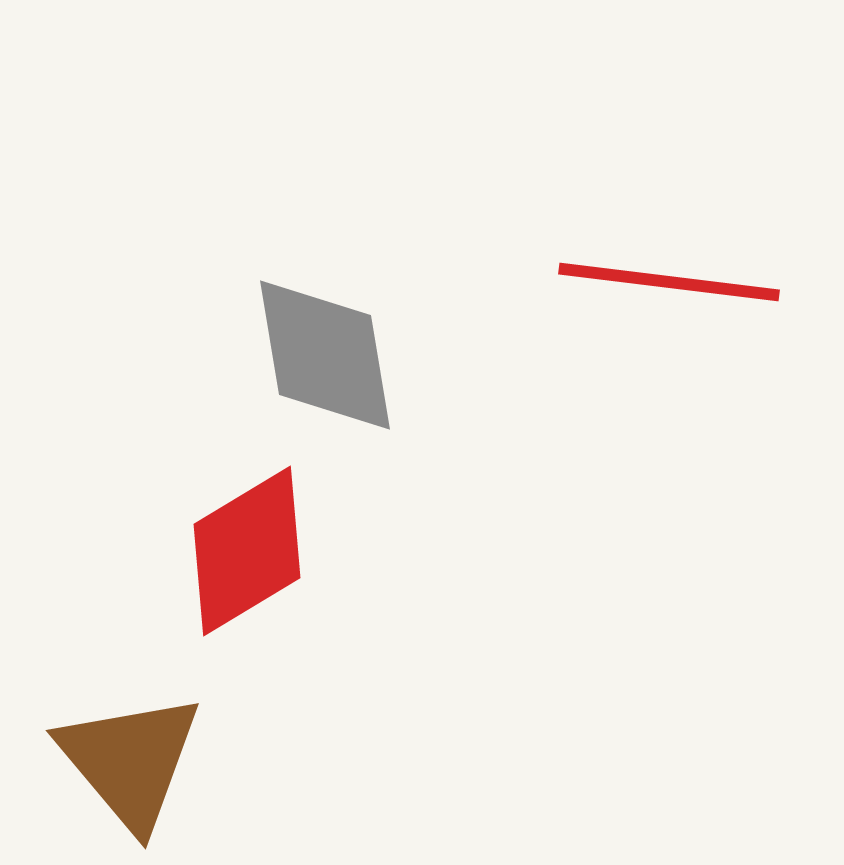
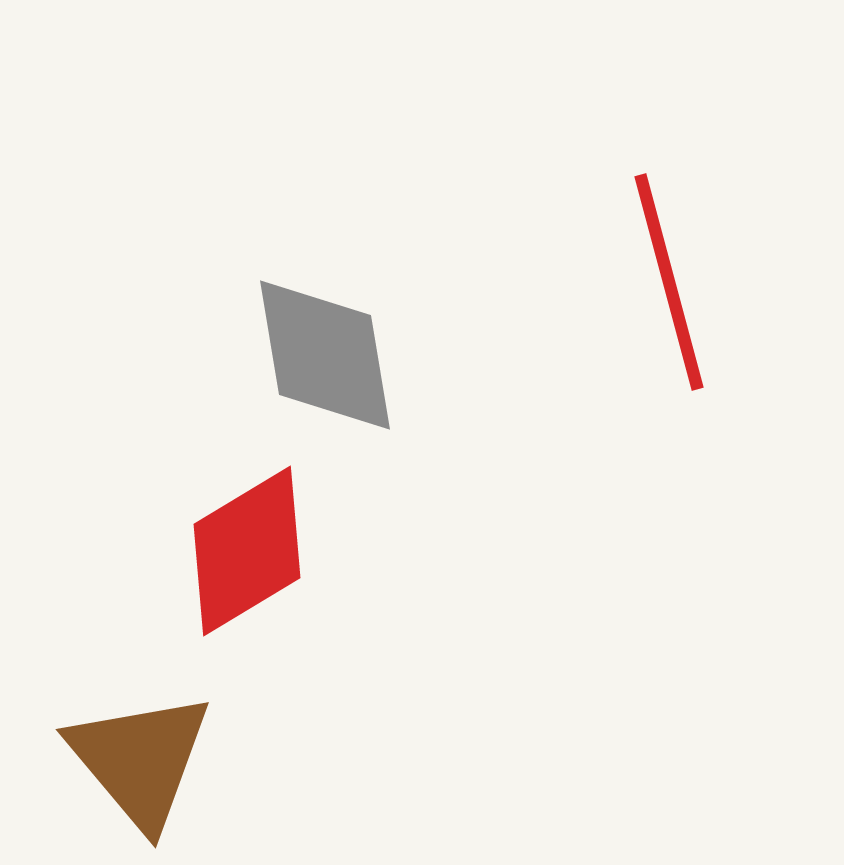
red line: rotated 68 degrees clockwise
brown triangle: moved 10 px right, 1 px up
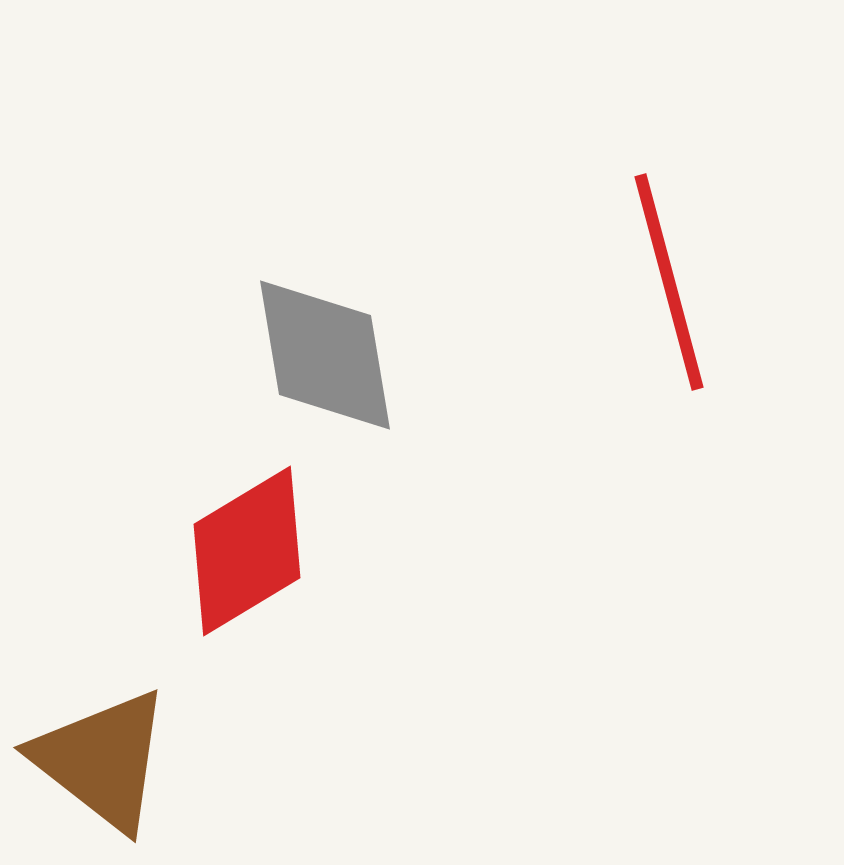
brown triangle: moved 38 px left; rotated 12 degrees counterclockwise
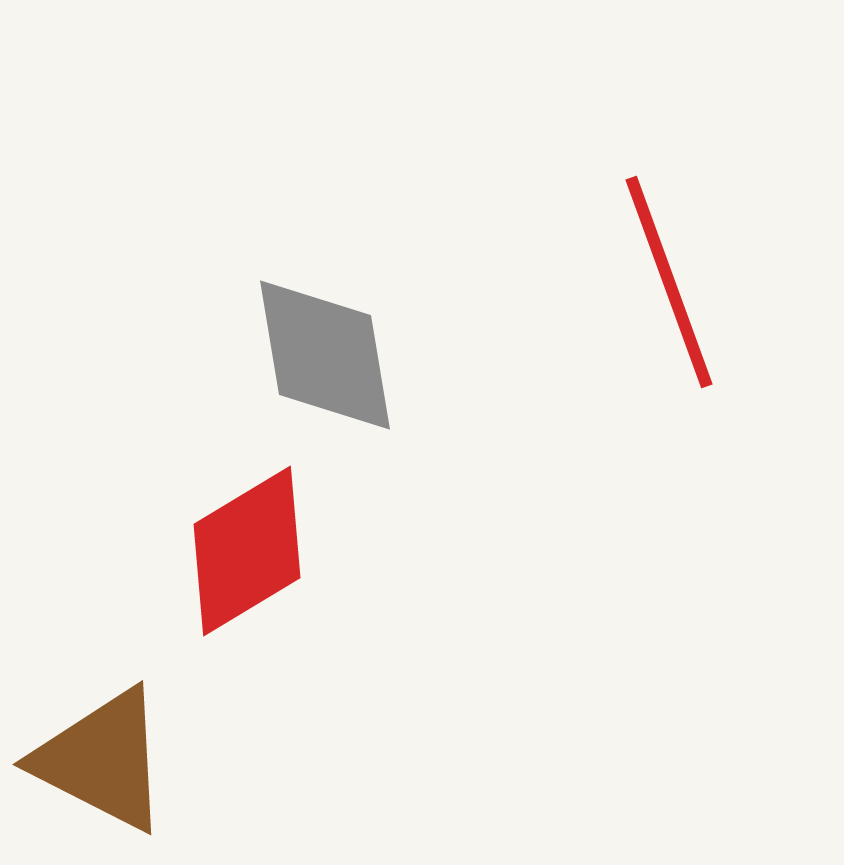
red line: rotated 5 degrees counterclockwise
brown triangle: rotated 11 degrees counterclockwise
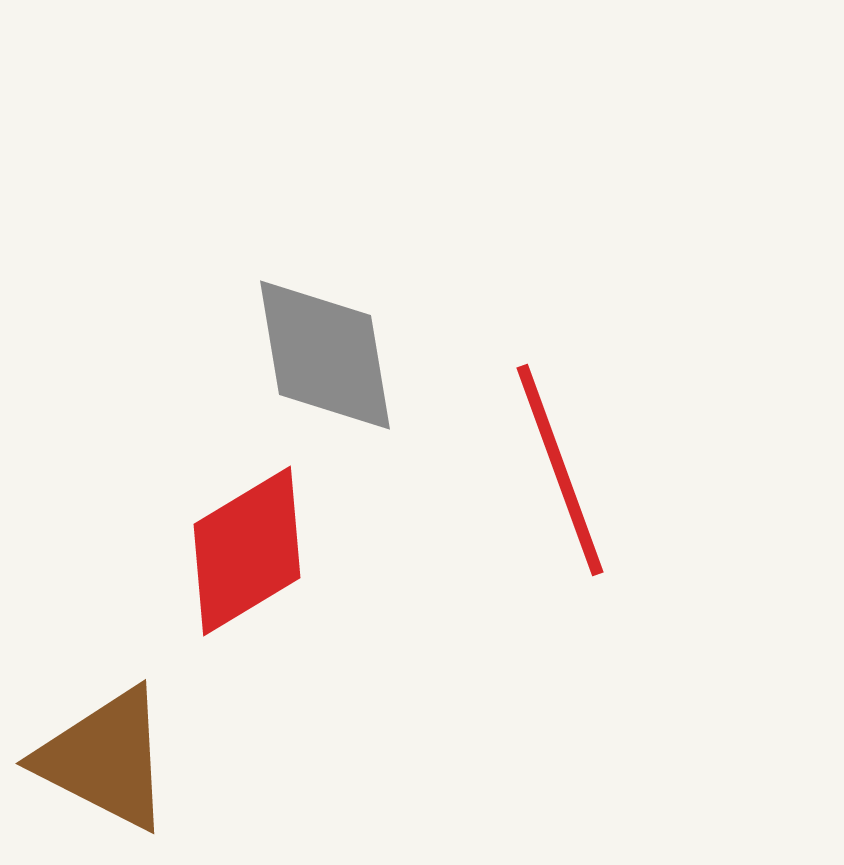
red line: moved 109 px left, 188 px down
brown triangle: moved 3 px right, 1 px up
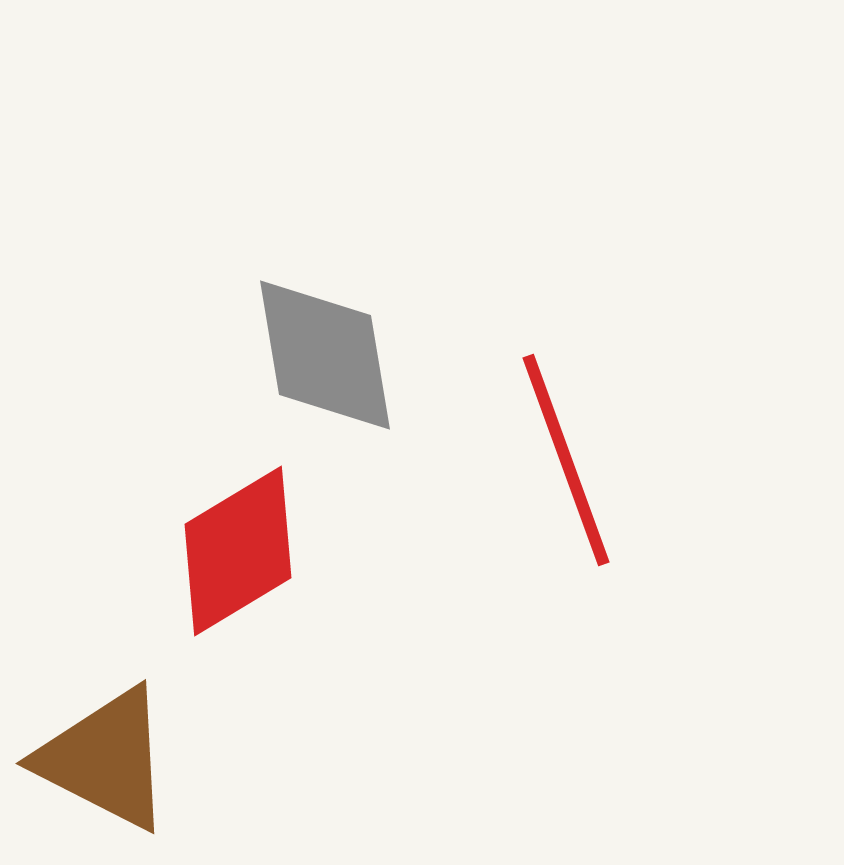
red line: moved 6 px right, 10 px up
red diamond: moved 9 px left
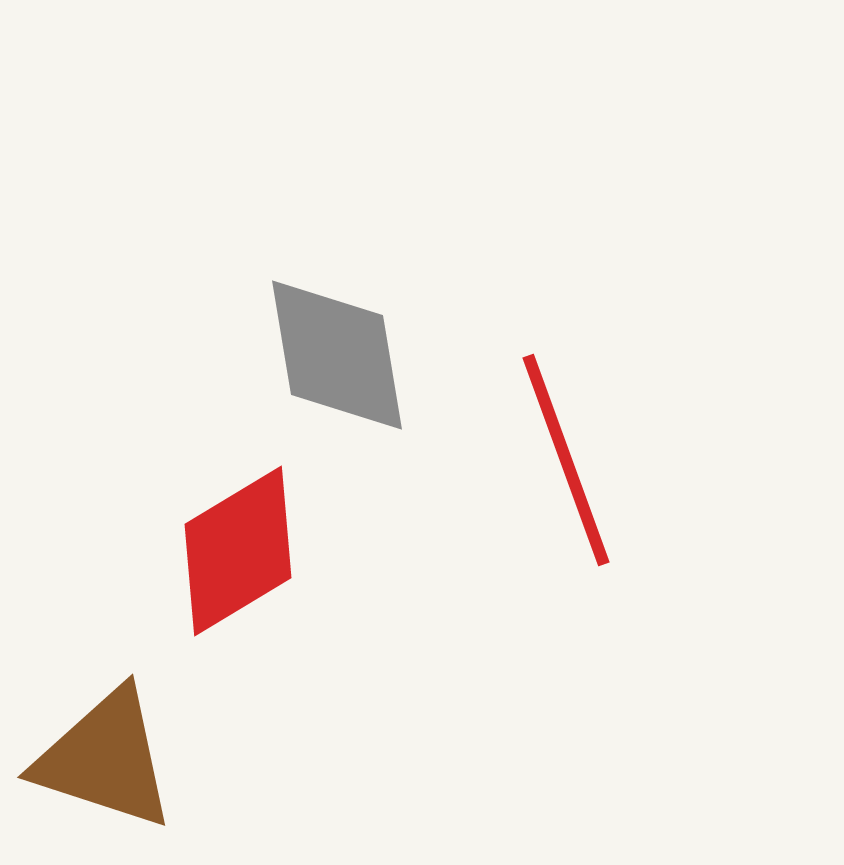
gray diamond: moved 12 px right
brown triangle: rotated 9 degrees counterclockwise
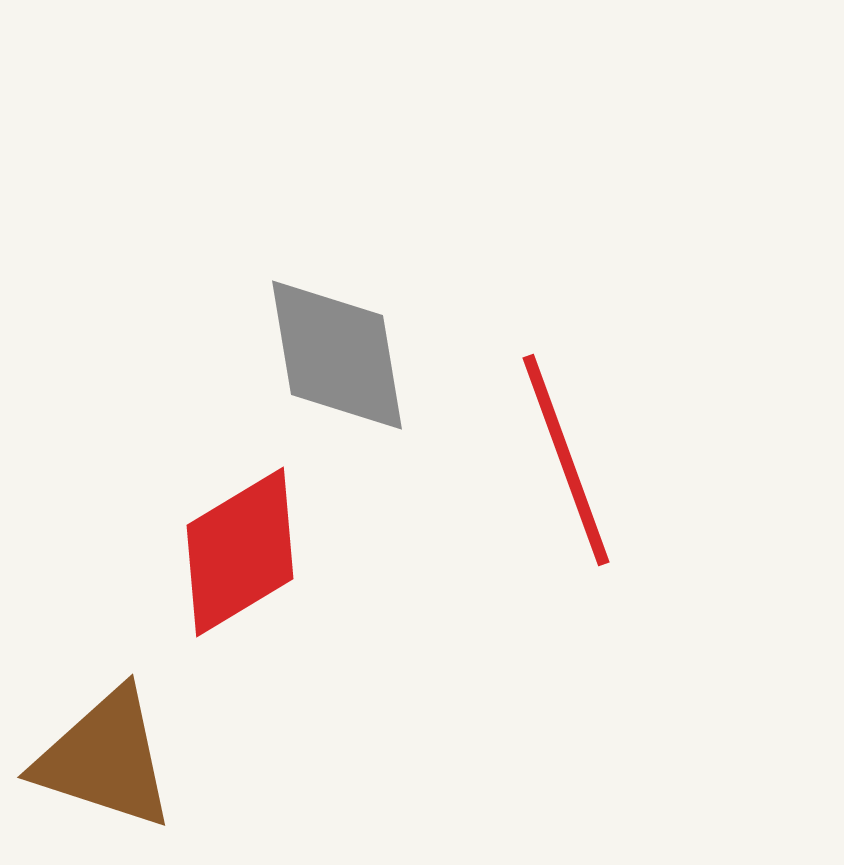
red diamond: moved 2 px right, 1 px down
